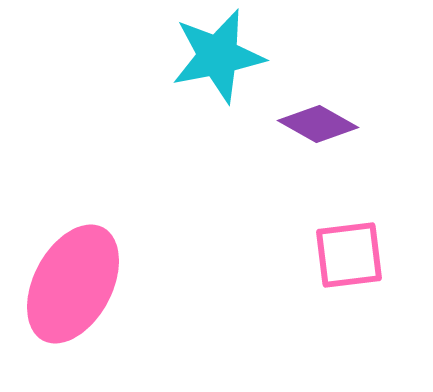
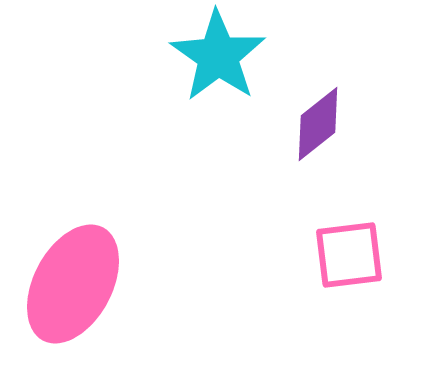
cyan star: rotated 26 degrees counterclockwise
purple diamond: rotated 68 degrees counterclockwise
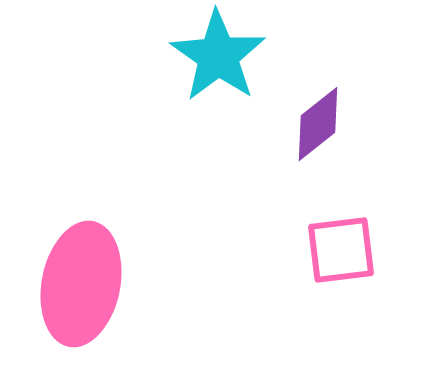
pink square: moved 8 px left, 5 px up
pink ellipse: moved 8 px right; rotated 17 degrees counterclockwise
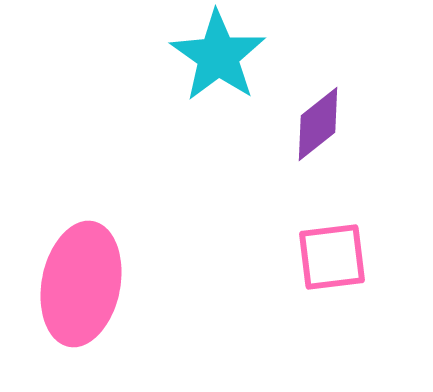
pink square: moved 9 px left, 7 px down
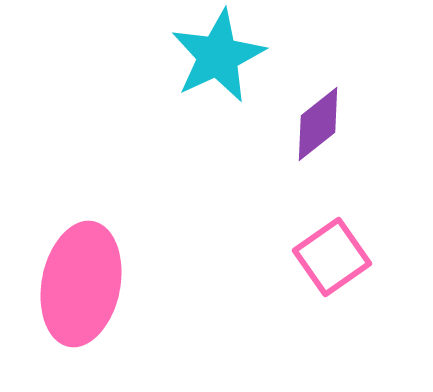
cyan star: rotated 12 degrees clockwise
pink square: rotated 28 degrees counterclockwise
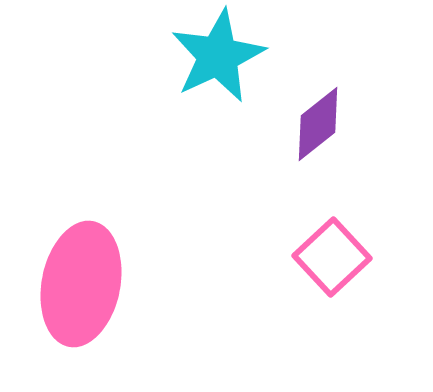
pink square: rotated 8 degrees counterclockwise
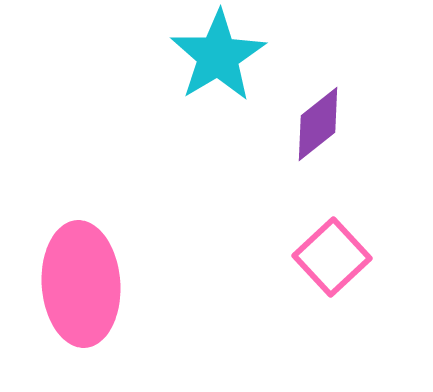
cyan star: rotated 6 degrees counterclockwise
pink ellipse: rotated 15 degrees counterclockwise
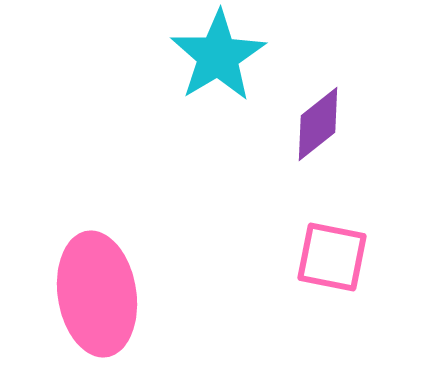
pink square: rotated 36 degrees counterclockwise
pink ellipse: moved 16 px right, 10 px down; rotated 5 degrees counterclockwise
